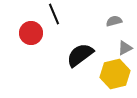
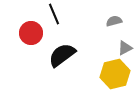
black semicircle: moved 18 px left
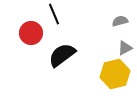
gray semicircle: moved 6 px right
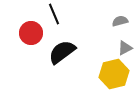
black semicircle: moved 3 px up
yellow hexagon: moved 1 px left
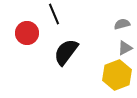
gray semicircle: moved 2 px right, 3 px down
red circle: moved 4 px left
black semicircle: moved 4 px right; rotated 16 degrees counterclockwise
yellow hexagon: moved 3 px right, 1 px down; rotated 8 degrees counterclockwise
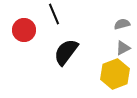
red circle: moved 3 px left, 3 px up
gray triangle: moved 2 px left
yellow hexagon: moved 2 px left, 1 px up
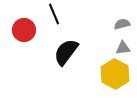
gray triangle: rotated 21 degrees clockwise
yellow hexagon: rotated 12 degrees counterclockwise
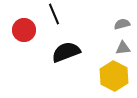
black semicircle: rotated 32 degrees clockwise
yellow hexagon: moved 1 px left, 2 px down
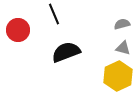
red circle: moved 6 px left
gray triangle: rotated 21 degrees clockwise
yellow hexagon: moved 4 px right; rotated 8 degrees clockwise
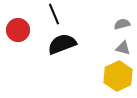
black semicircle: moved 4 px left, 8 px up
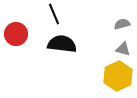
red circle: moved 2 px left, 4 px down
black semicircle: rotated 28 degrees clockwise
gray triangle: moved 1 px down
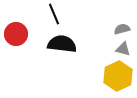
gray semicircle: moved 5 px down
